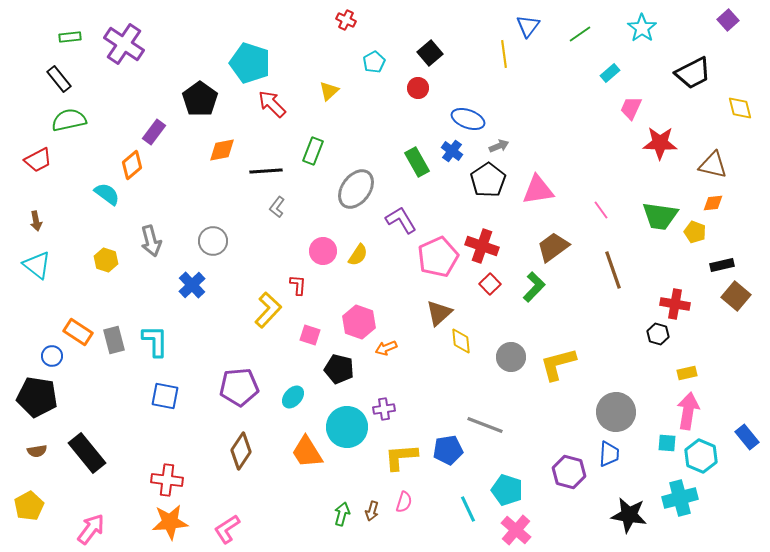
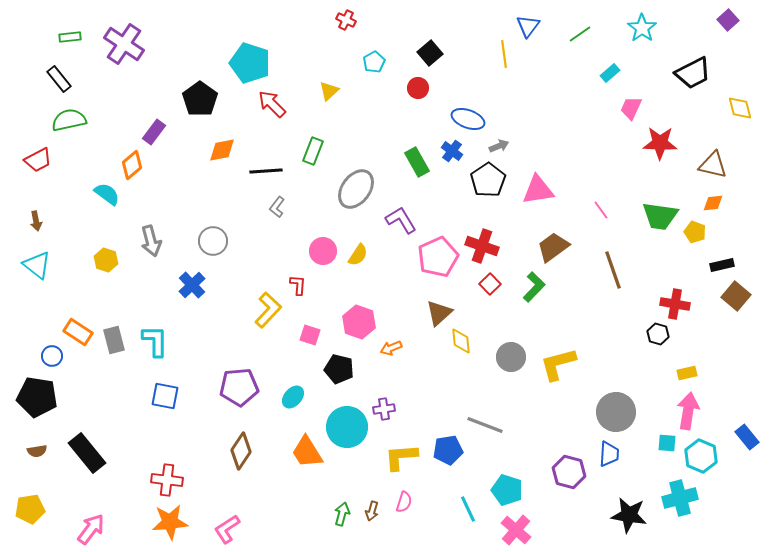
orange arrow at (386, 348): moved 5 px right
yellow pentagon at (29, 506): moved 1 px right, 3 px down; rotated 20 degrees clockwise
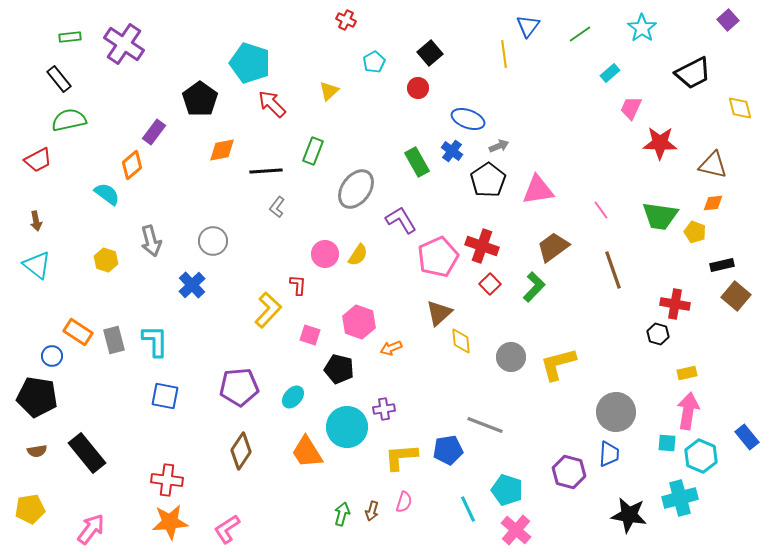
pink circle at (323, 251): moved 2 px right, 3 px down
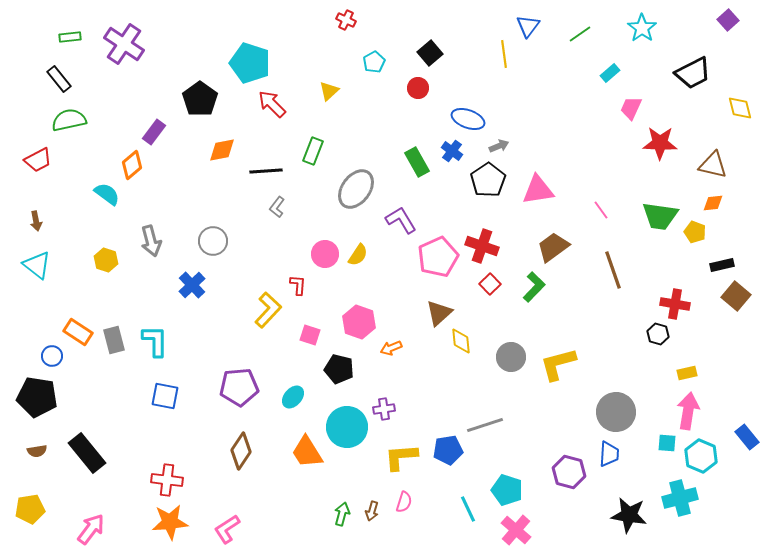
gray line at (485, 425): rotated 39 degrees counterclockwise
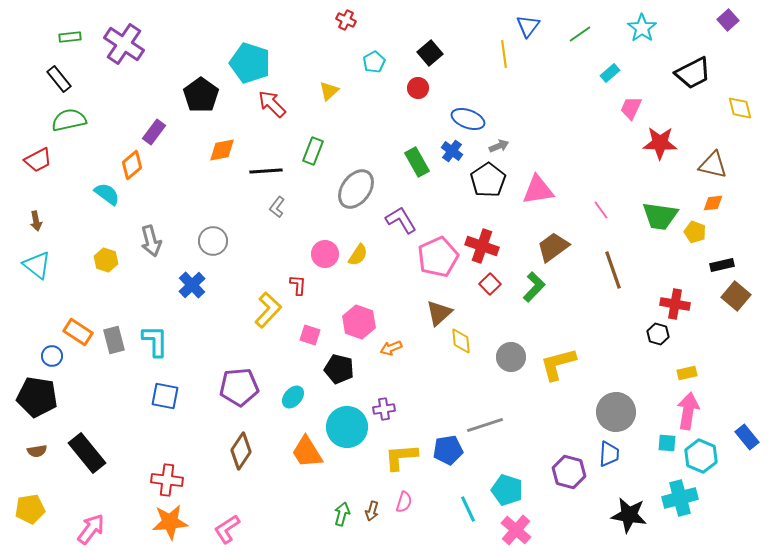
black pentagon at (200, 99): moved 1 px right, 4 px up
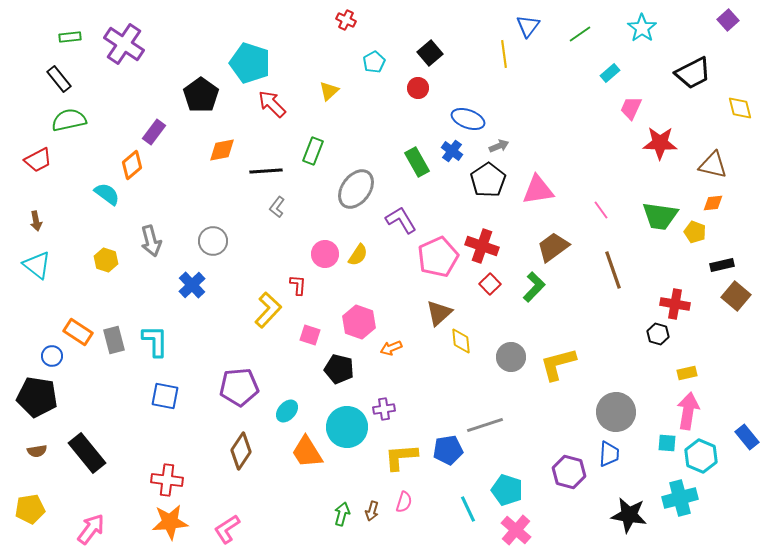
cyan ellipse at (293, 397): moved 6 px left, 14 px down
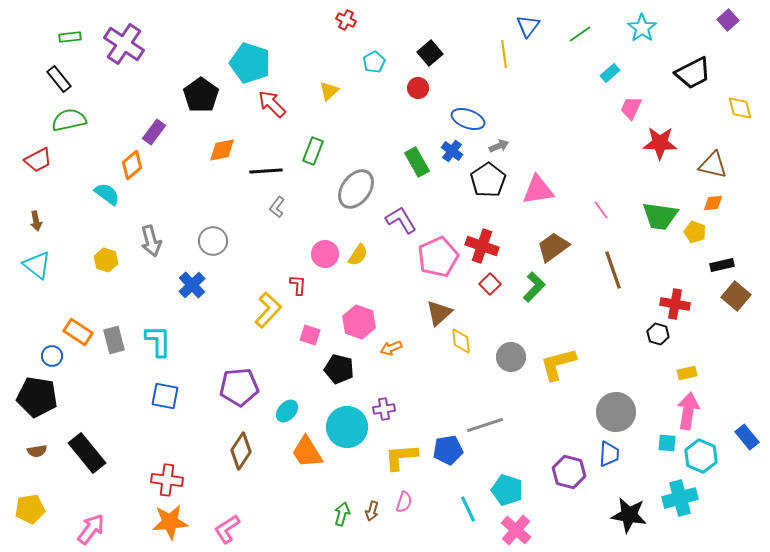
cyan L-shape at (155, 341): moved 3 px right
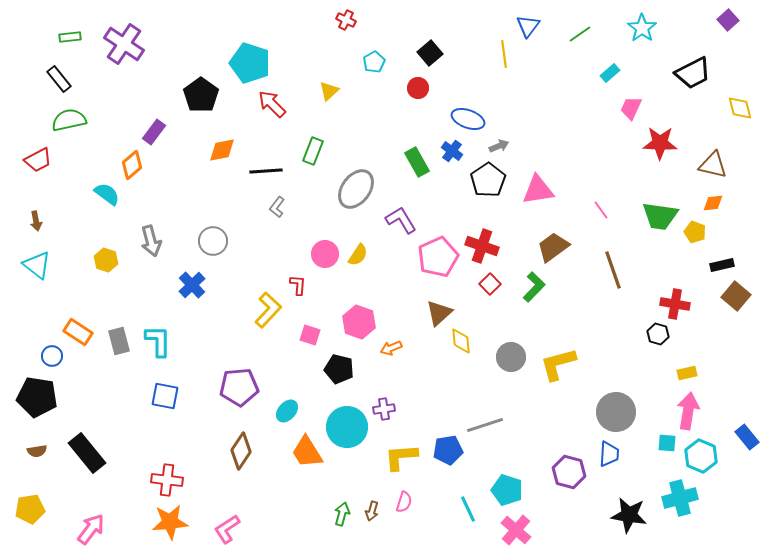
gray rectangle at (114, 340): moved 5 px right, 1 px down
